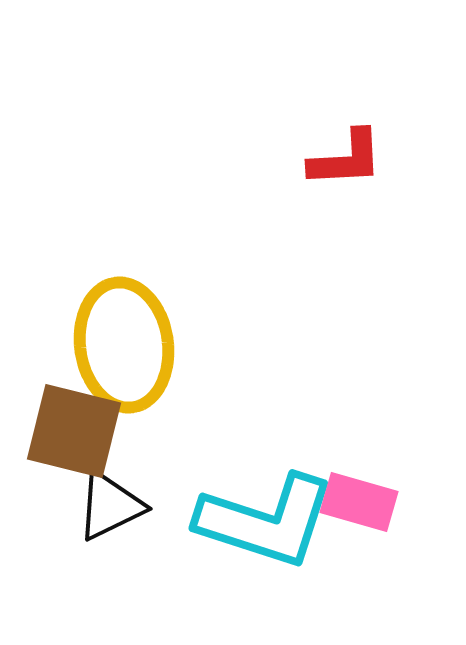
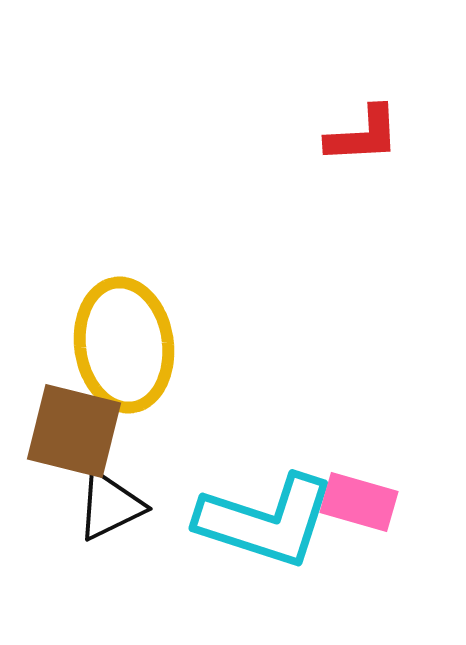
red L-shape: moved 17 px right, 24 px up
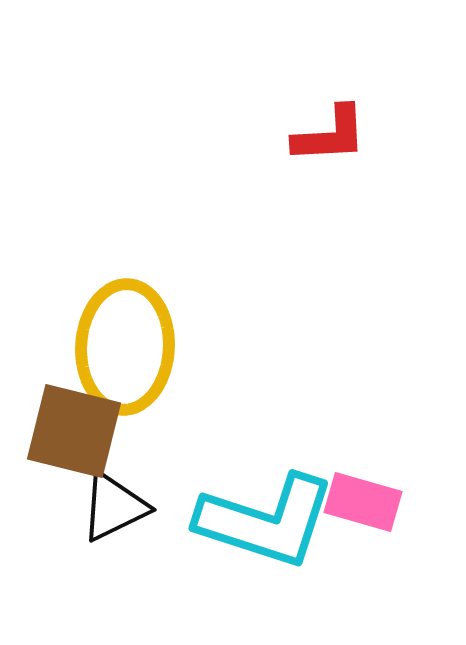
red L-shape: moved 33 px left
yellow ellipse: moved 1 px right, 2 px down; rotated 11 degrees clockwise
pink rectangle: moved 4 px right
black triangle: moved 4 px right, 1 px down
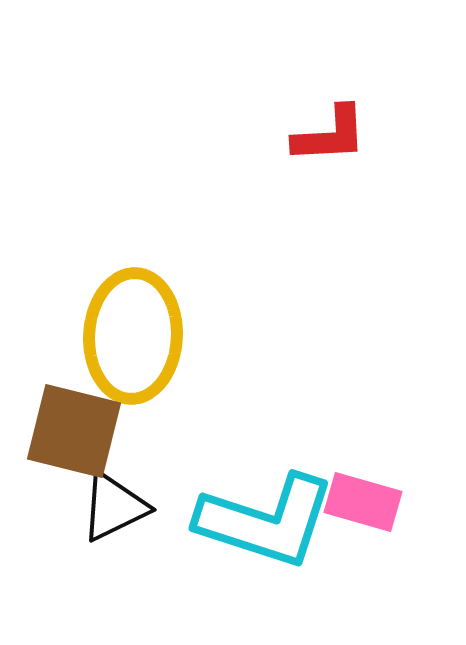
yellow ellipse: moved 8 px right, 11 px up
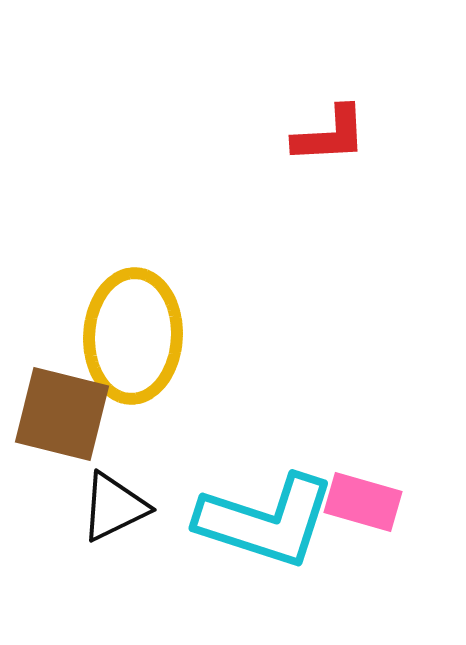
brown square: moved 12 px left, 17 px up
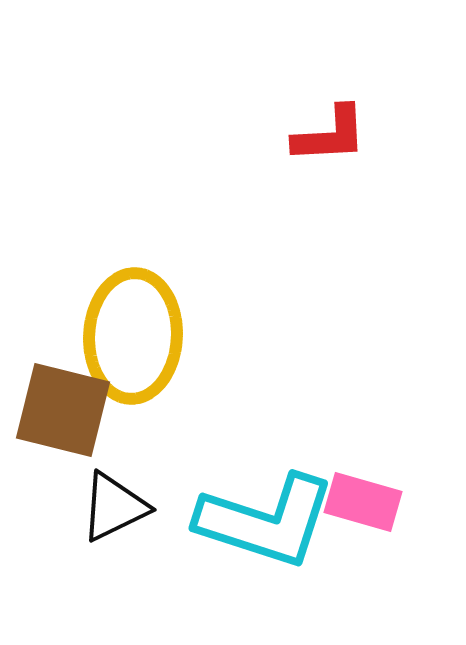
brown square: moved 1 px right, 4 px up
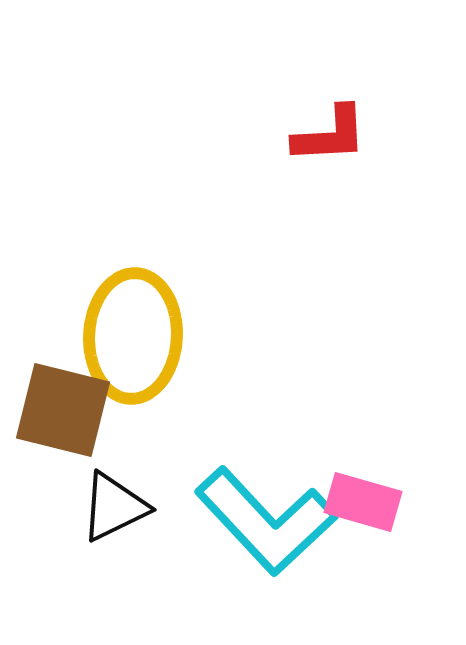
cyan L-shape: rotated 29 degrees clockwise
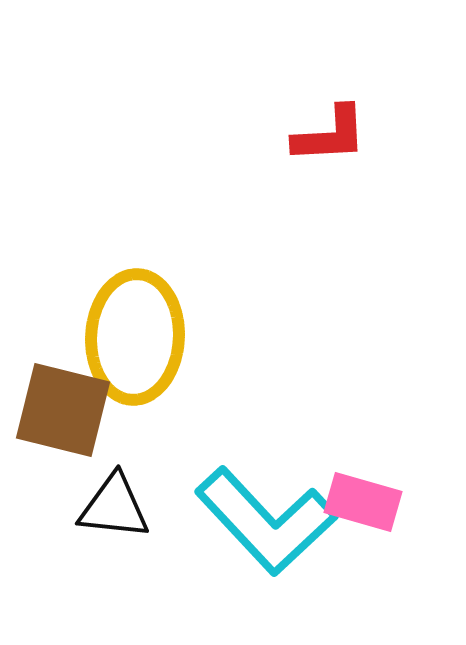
yellow ellipse: moved 2 px right, 1 px down
black triangle: rotated 32 degrees clockwise
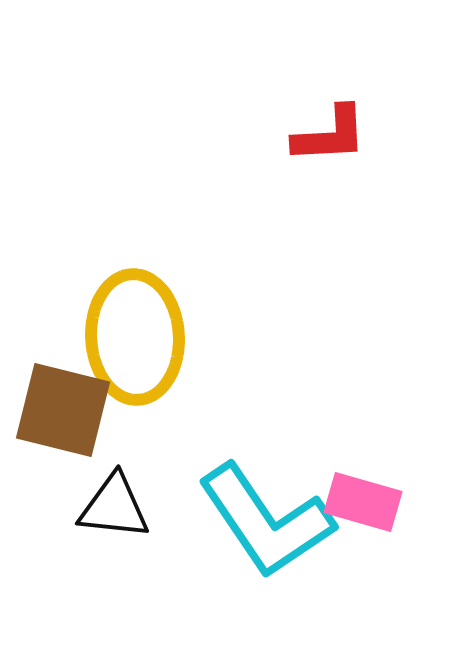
yellow ellipse: rotated 6 degrees counterclockwise
cyan L-shape: rotated 9 degrees clockwise
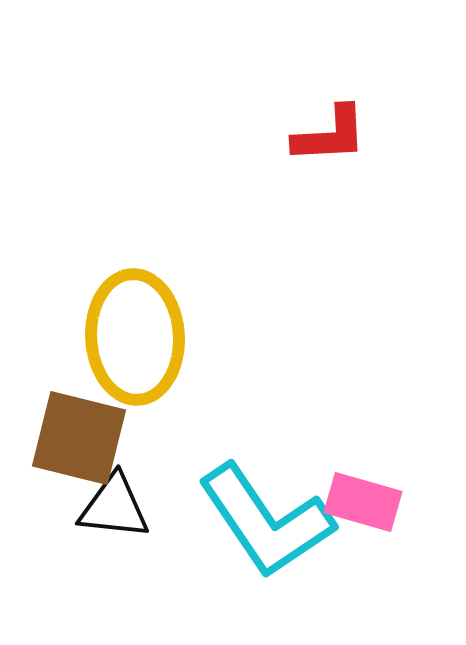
brown square: moved 16 px right, 28 px down
